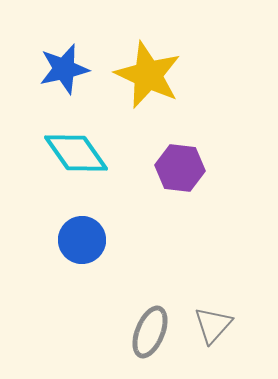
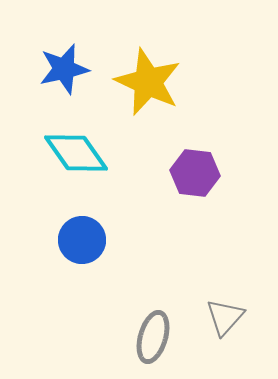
yellow star: moved 7 px down
purple hexagon: moved 15 px right, 5 px down
gray triangle: moved 12 px right, 8 px up
gray ellipse: moved 3 px right, 5 px down; rotated 6 degrees counterclockwise
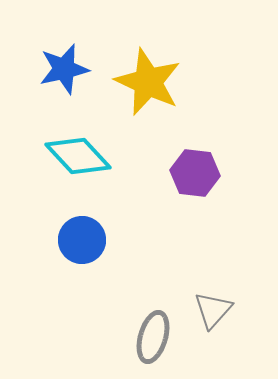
cyan diamond: moved 2 px right, 3 px down; rotated 8 degrees counterclockwise
gray triangle: moved 12 px left, 7 px up
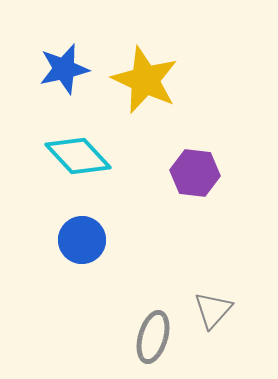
yellow star: moved 3 px left, 2 px up
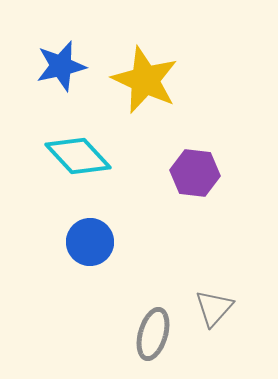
blue star: moved 3 px left, 3 px up
blue circle: moved 8 px right, 2 px down
gray triangle: moved 1 px right, 2 px up
gray ellipse: moved 3 px up
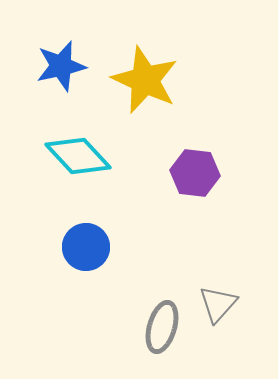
blue circle: moved 4 px left, 5 px down
gray triangle: moved 4 px right, 4 px up
gray ellipse: moved 9 px right, 7 px up
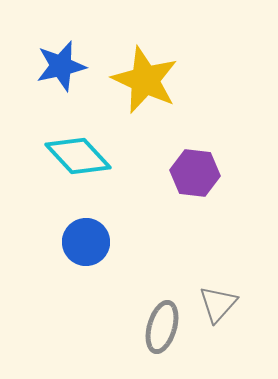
blue circle: moved 5 px up
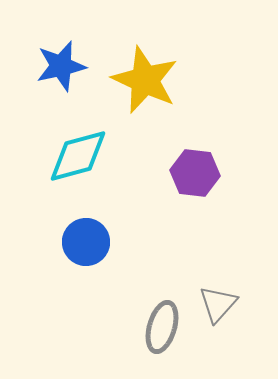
cyan diamond: rotated 62 degrees counterclockwise
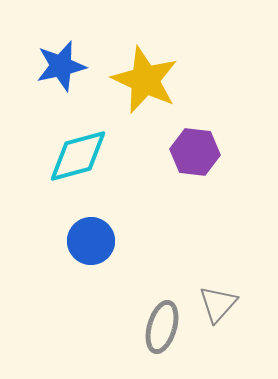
purple hexagon: moved 21 px up
blue circle: moved 5 px right, 1 px up
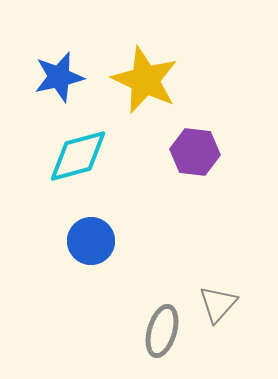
blue star: moved 2 px left, 11 px down
gray ellipse: moved 4 px down
